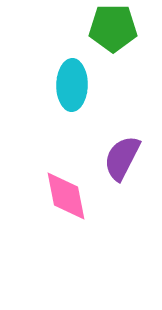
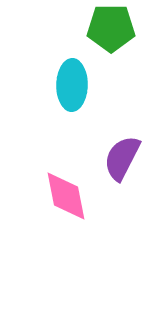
green pentagon: moved 2 px left
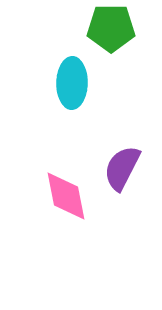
cyan ellipse: moved 2 px up
purple semicircle: moved 10 px down
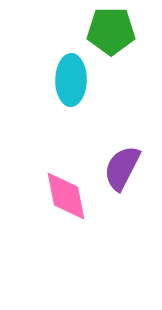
green pentagon: moved 3 px down
cyan ellipse: moved 1 px left, 3 px up
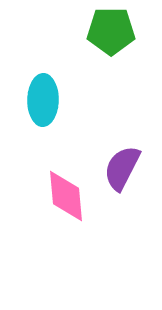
cyan ellipse: moved 28 px left, 20 px down
pink diamond: rotated 6 degrees clockwise
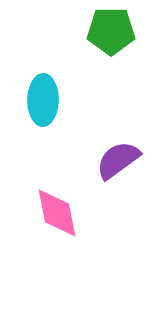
purple semicircle: moved 4 px left, 8 px up; rotated 27 degrees clockwise
pink diamond: moved 9 px left, 17 px down; rotated 6 degrees counterclockwise
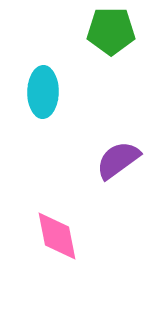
cyan ellipse: moved 8 px up
pink diamond: moved 23 px down
